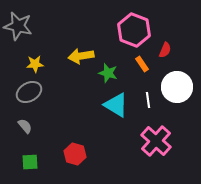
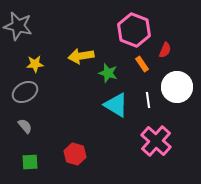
gray ellipse: moved 4 px left
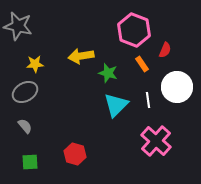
cyan triangle: rotated 44 degrees clockwise
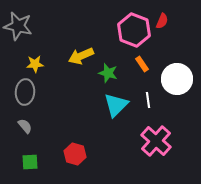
red semicircle: moved 3 px left, 29 px up
yellow arrow: rotated 15 degrees counterclockwise
white circle: moved 8 px up
gray ellipse: rotated 55 degrees counterclockwise
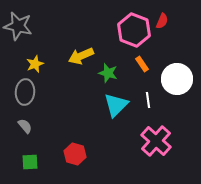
yellow star: rotated 18 degrees counterclockwise
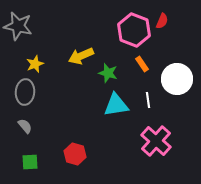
cyan triangle: rotated 36 degrees clockwise
